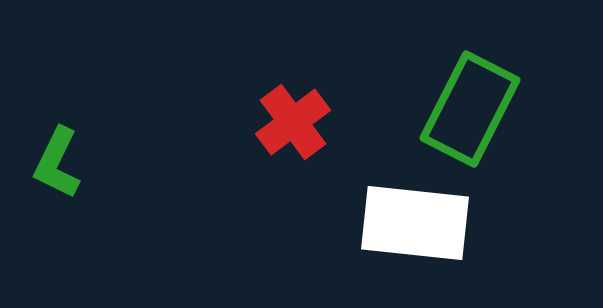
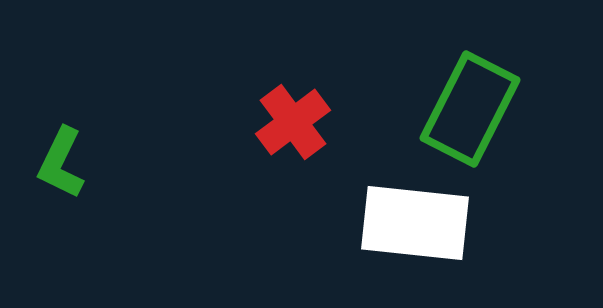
green L-shape: moved 4 px right
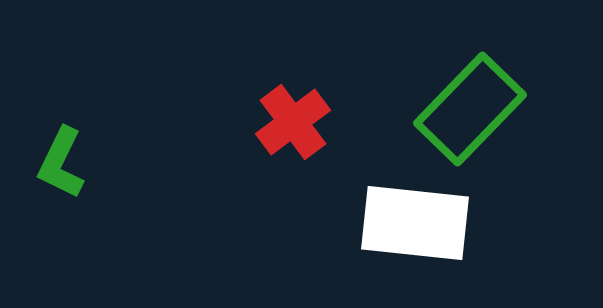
green rectangle: rotated 17 degrees clockwise
